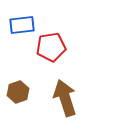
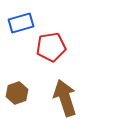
blue rectangle: moved 1 px left, 2 px up; rotated 10 degrees counterclockwise
brown hexagon: moved 1 px left, 1 px down
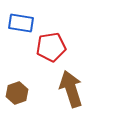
blue rectangle: rotated 25 degrees clockwise
brown arrow: moved 6 px right, 9 px up
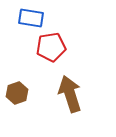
blue rectangle: moved 10 px right, 5 px up
brown arrow: moved 1 px left, 5 px down
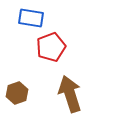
red pentagon: rotated 12 degrees counterclockwise
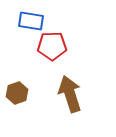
blue rectangle: moved 3 px down
red pentagon: moved 1 px right, 1 px up; rotated 20 degrees clockwise
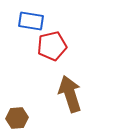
red pentagon: rotated 12 degrees counterclockwise
brown hexagon: moved 25 px down; rotated 15 degrees clockwise
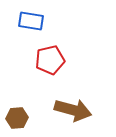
red pentagon: moved 2 px left, 14 px down
brown arrow: moved 3 px right, 16 px down; rotated 123 degrees clockwise
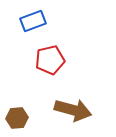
blue rectangle: moved 2 px right; rotated 30 degrees counterclockwise
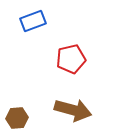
red pentagon: moved 21 px right, 1 px up
